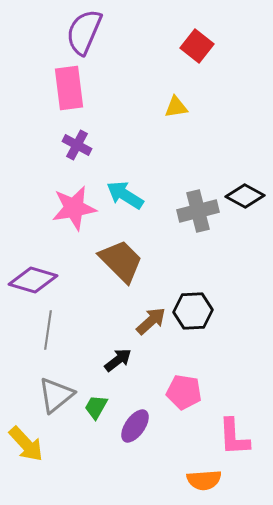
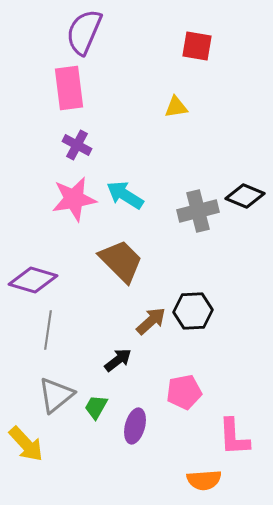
red square: rotated 28 degrees counterclockwise
black diamond: rotated 6 degrees counterclockwise
pink star: moved 9 px up
pink pentagon: rotated 20 degrees counterclockwise
purple ellipse: rotated 20 degrees counterclockwise
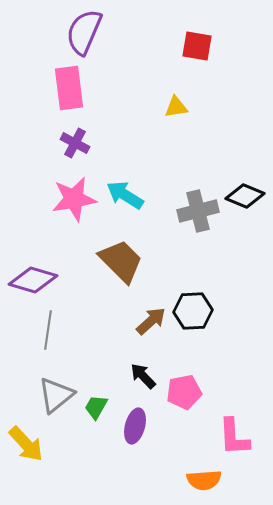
purple cross: moved 2 px left, 2 px up
black arrow: moved 25 px right, 16 px down; rotated 96 degrees counterclockwise
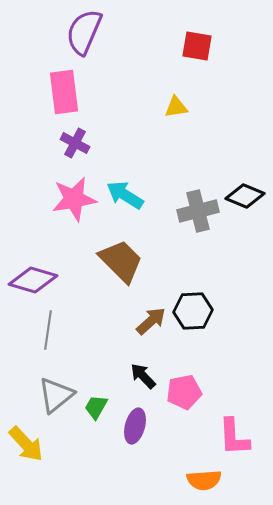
pink rectangle: moved 5 px left, 4 px down
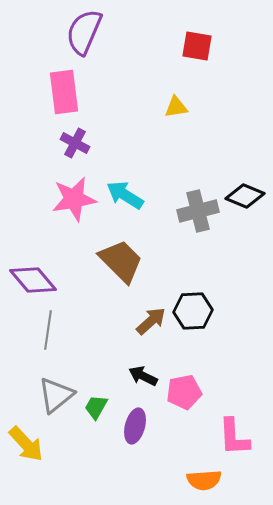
purple diamond: rotated 33 degrees clockwise
black arrow: rotated 20 degrees counterclockwise
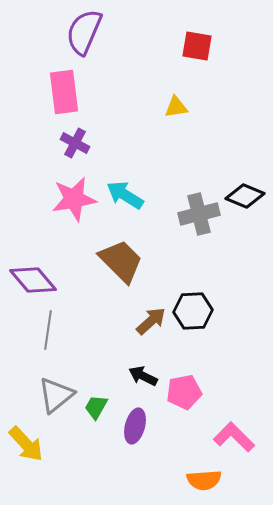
gray cross: moved 1 px right, 3 px down
pink L-shape: rotated 138 degrees clockwise
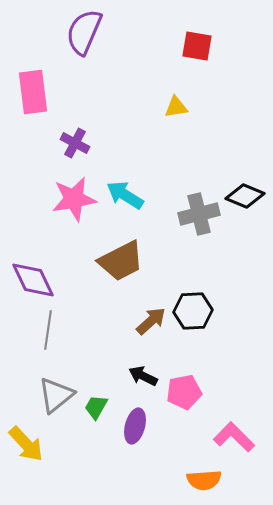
pink rectangle: moved 31 px left
brown trapezoid: rotated 108 degrees clockwise
purple diamond: rotated 15 degrees clockwise
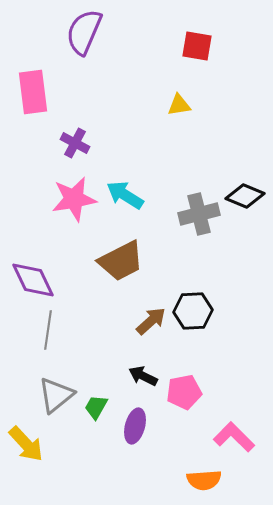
yellow triangle: moved 3 px right, 2 px up
